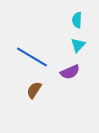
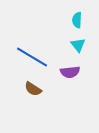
cyan triangle: rotated 21 degrees counterclockwise
purple semicircle: rotated 18 degrees clockwise
brown semicircle: moved 1 px left, 1 px up; rotated 90 degrees counterclockwise
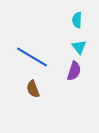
cyan triangle: moved 1 px right, 2 px down
purple semicircle: moved 4 px right, 1 px up; rotated 66 degrees counterclockwise
brown semicircle: rotated 36 degrees clockwise
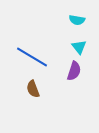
cyan semicircle: rotated 84 degrees counterclockwise
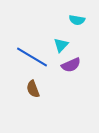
cyan triangle: moved 18 px left, 2 px up; rotated 21 degrees clockwise
purple semicircle: moved 3 px left, 6 px up; rotated 48 degrees clockwise
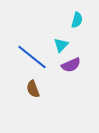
cyan semicircle: rotated 84 degrees counterclockwise
blue line: rotated 8 degrees clockwise
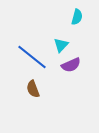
cyan semicircle: moved 3 px up
